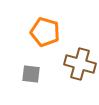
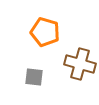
gray square: moved 3 px right, 3 px down
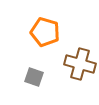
gray square: rotated 12 degrees clockwise
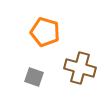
brown cross: moved 4 px down
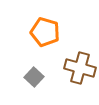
gray square: rotated 24 degrees clockwise
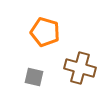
gray square: rotated 30 degrees counterclockwise
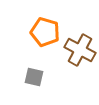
brown cross: moved 18 px up; rotated 12 degrees clockwise
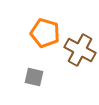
orange pentagon: moved 1 px down
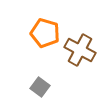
gray square: moved 6 px right, 10 px down; rotated 24 degrees clockwise
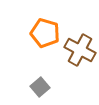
gray square: rotated 12 degrees clockwise
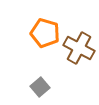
brown cross: moved 1 px left, 2 px up
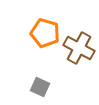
gray square: rotated 24 degrees counterclockwise
